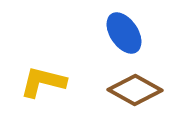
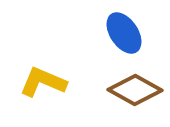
yellow L-shape: rotated 9 degrees clockwise
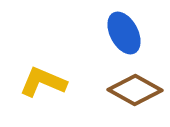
blue ellipse: rotated 6 degrees clockwise
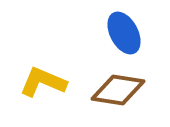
brown diamond: moved 17 px left; rotated 20 degrees counterclockwise
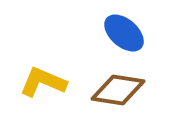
blue ellipse: rotated 21 degrees counterclockwise
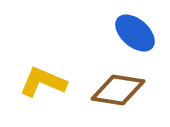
blue ellipse: moved 11 px right
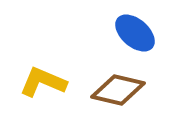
brown diamond: rotated 4 degrees clockwise
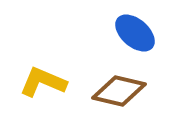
brown diamond: moved 1 px right, 1 px down
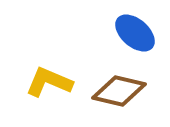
yellow L-shape: moved 6 px right
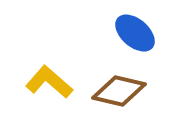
yellow L-shape: rotated 18 degrees clockwise
